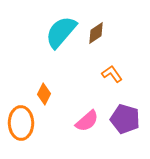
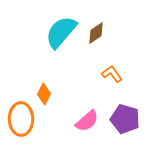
orange ellipse: moved 4 px up
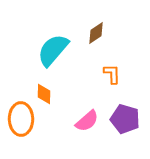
cyan semicircle: moved 8 px left, 18 px down
orange L-shape: rotated 35 degrees clockwise
orange diamond: rotated 25 degrees counterclockwise
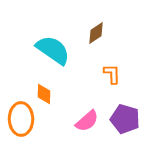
cyan semicircle: rotated 84 degrees clockwise
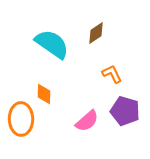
cyan semicircle: moved 1 px left, 6 px up
orange L-shape: rotated 25 degrees counterclockwise
purple pentagon: moved 8 px up
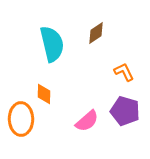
cyan semicircle: rotated 42 degrees clockwise
orange L-shape: moved 12 px right, 2 px up
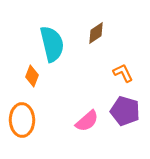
orange L-shape: moved 1 px left, 1 px down
orange diamond: moved 12 px left, 18 px up; rotated 20 degrees clockwise
orange ellipse: moved 1 px right, 1 px down
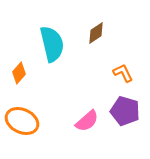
orange diamond: moved 13 px left, 3 px up; rotated 20 degrees clockwise
orange ellipse: moved 1 px down; rotated 64 degrees counterclockwise
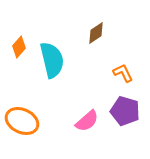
cyan semicircle: moved 16 px down
orange diamond: moved 26 px up
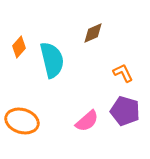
brown diamond: moved 3 px left; rotated 10 degrees clockwise
orange ellipse: rotated 8 degrees counterclockwise
